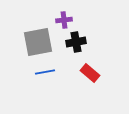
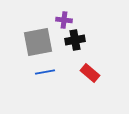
purple cross: rotated 14 degrees clockwise
black cross: moved 1 px left, 2 px up
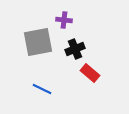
black cross: moved 9 px down; rotated 12 degrees counterclockwise
blue line: moved 3 px left, 17 px down; rotated 36 degrees clockwise
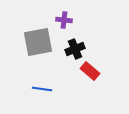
red rectangle: moved 2 px up
blue line: rotated 18 degrees counterclockwise
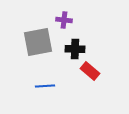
black cross: rotated 24 degrees clockwise
blue line: moved 3 px right, 3 px up; rotated 12 degrees counterclockwise
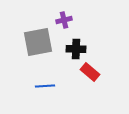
purple cross: rotated 21 degrees counterclockwise
black cross: moved 1 px right
red rectangle: moved 1 px down
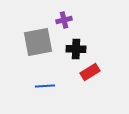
red rectangle: rotated 72 degrees counterclockwise
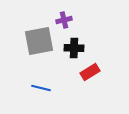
gray square: moved 1 px right, 1 px up
black cross: moved 2 px left, 1 px up
blue line: moved 4 px left, 2 px down; rotated 18 degrees clockwise
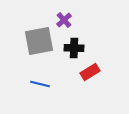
purple cross: rotated 28 degrees counterclockwise
blue line: moved 1 px left, 4 px up
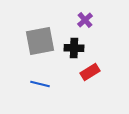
purple cross: moved 21 px right
gray square: moved 1 px right
